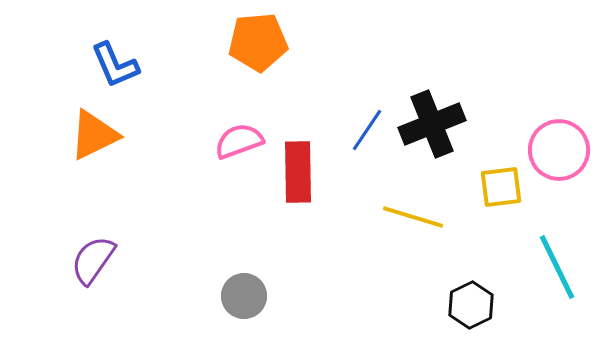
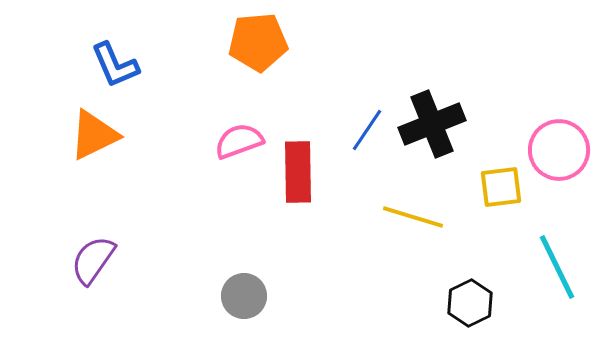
black hexagon: moved 1 px left, 2 px up
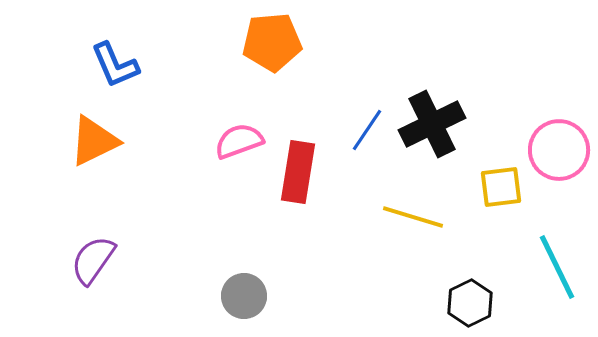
orange pentagon: moved 14 px right
black cross: rotated 4 degrees counterclockwise
orange triangle: moved 6 px down
red rectangle: rotated 10 degrees clockwise
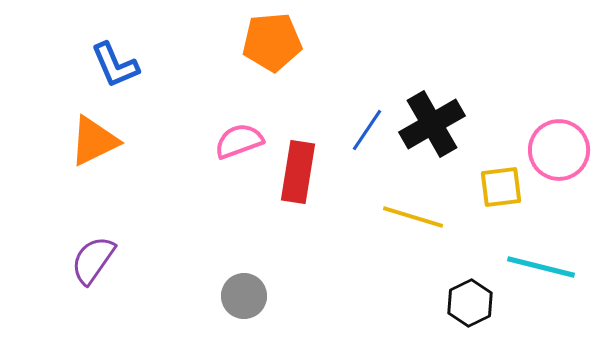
black cross: rotated 4 degrees counterclockwise
cyan line: moved 16 px left; rotated 50 degrees counterclockwise
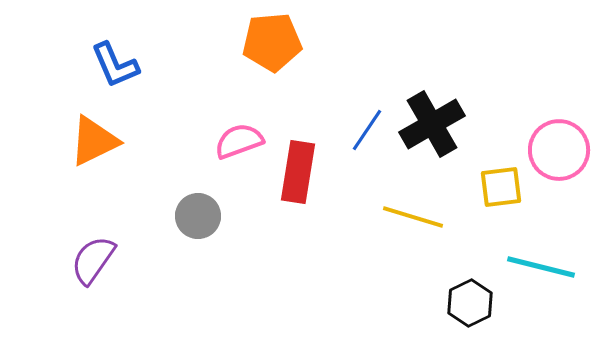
gray circle: moved 46 px left, 80 px up
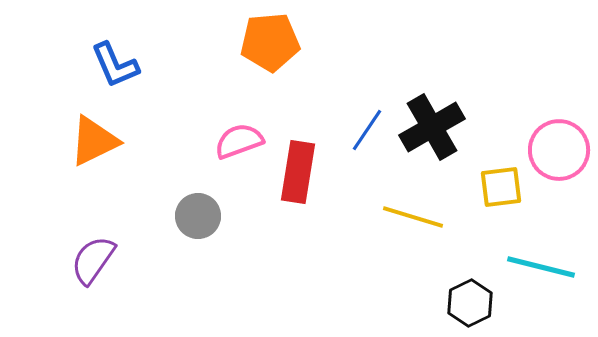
orange pentagon: moved 2 px left
black cross: moved 3 px down
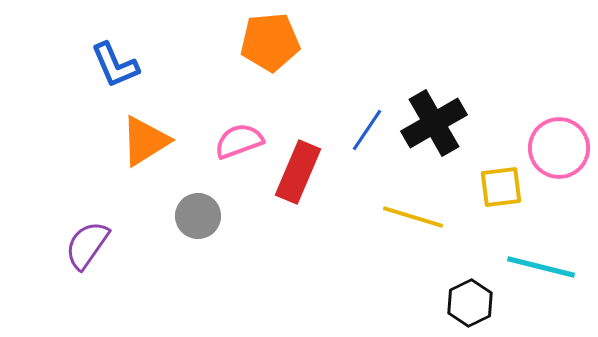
black cross: moved 2 px right, 4 px up
orange triangle: moved 51 px right; rotated 6 degrees counterclockwise
pink circle: moved 2 px up
red rectangle: rotated 14 degrees clockwise
purple semicircle: moved 6 px left, 15 px up
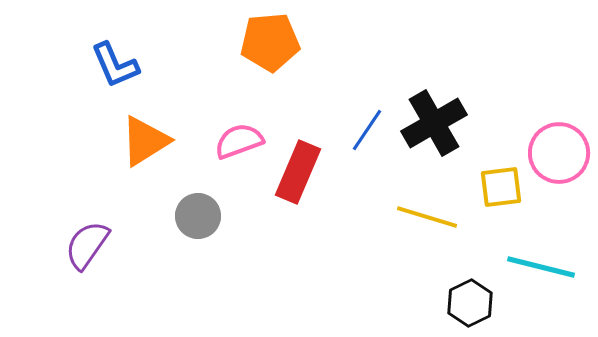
pink circle: moved 5 px down
yellow line: moved 14 px right
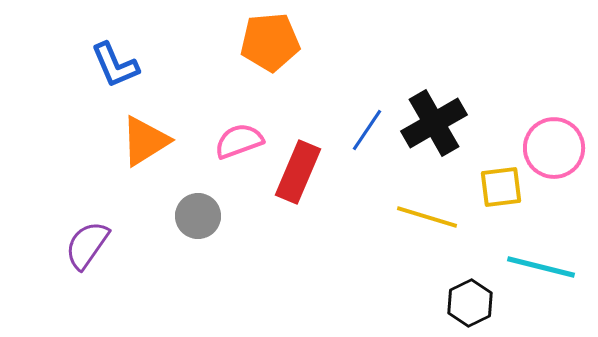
pink circle: moved 5 px left, 5 px up
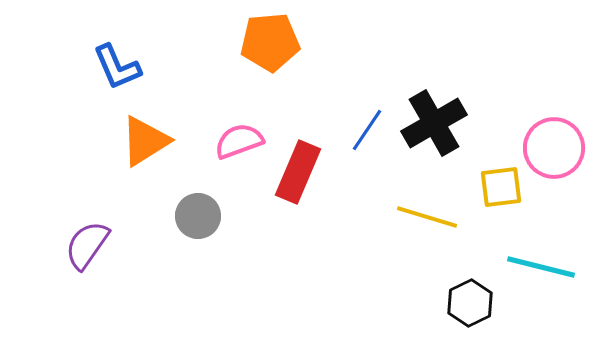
blue L-shape: moved 2 px right, 2 px down
